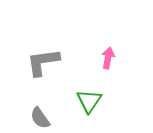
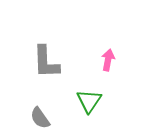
pink arrow: moved 2 px down
gray L-shape: moved 3 px right; rotated 84 degrees counterclockwise
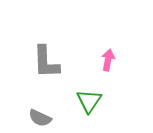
gray semicircle: rotated 30 degrees counterclockwise
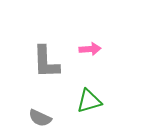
pink arrow: moved 18 px left, 11 px up; rotated 75 degrees clockwise
green triangle: rotated 40 degrees clockwise
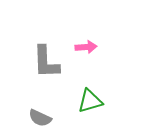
pink arrow: moved 4 px left, 2 px up
green triangle: moved 1 px right
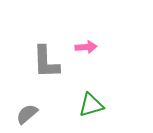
green triangle: moved 1 px right, 4 px down
gray semicircle: moved 13 px left, 4 px up; rotated 115 degrees clockwise
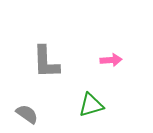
pink arrow: moved 25 px right, 13 px down
gray semicircle: rotated 75 degrees clockwise
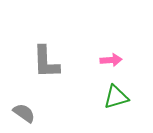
green triangle: moved 25 px right, 8 px up
gray semicircle: moved 3 px left, 1 px up
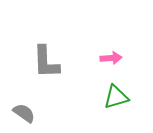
pink arrow: moved 2 px up
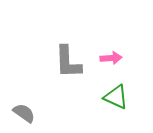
gray L-shape: moved 22 px right
green triangle: rotated 40 degrees clockwise
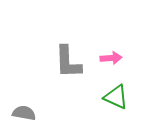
gray semicircle: rotated 25 degrees counterclockwise
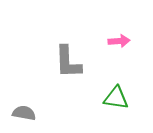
pink arrow: moved 8 px right, 17 px up
green triangle: moved 1 px down; rotated 16 degrees counterclockwise
